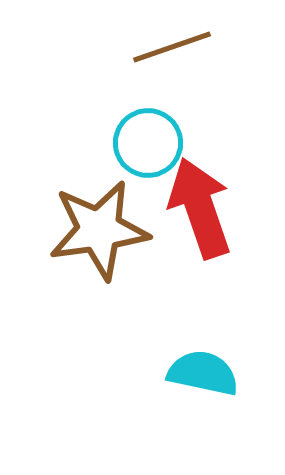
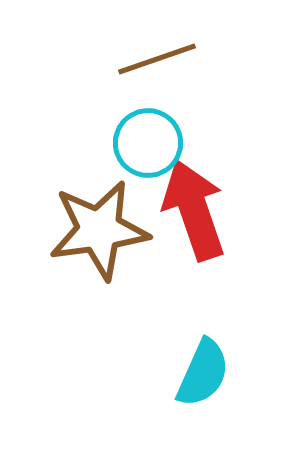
brown line: moved 15 px left, 12 px down
red arrow: moved 6 px left, 2 px down
cyan semicircle: rotated 102 degrees clockwise
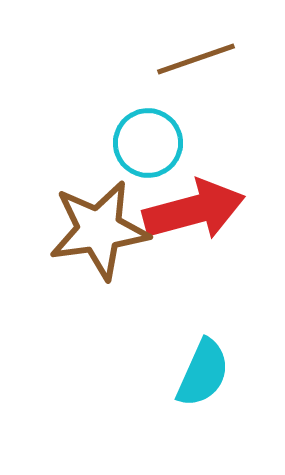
brown line: moved 39 px right
red arrow: rotated 94 degrees clockwise
